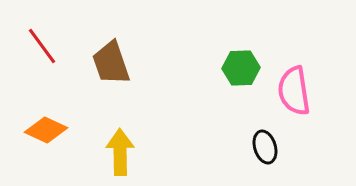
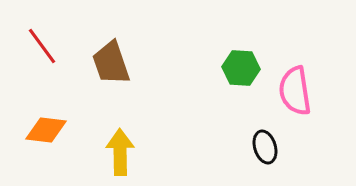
green hexagon: rotated 6 degrees clockwise
pink semicircle: moved 1 px right
orange diamond: rotated 18 degrees counterclockwise
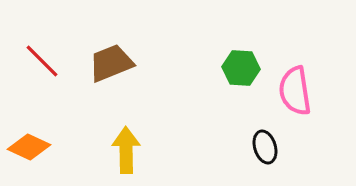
red line: moved 15 px down; rotated 9 degrees counterclockwise
brown trapezoid: rotated 87 degrees clockwise
orange diamond: moved 17 px left, 17 px down; rotated 18 degrees clockwise
yellow arrow: moved 6 px right, 2 px up
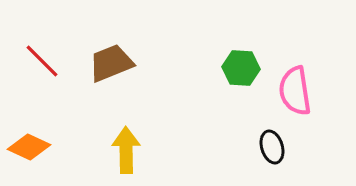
black ellipse: moved 7 px right
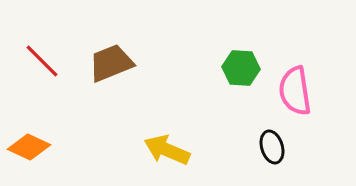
yellow arrow: moved 41 px right; rotated 66 degrees counterclockwise
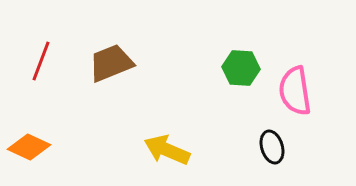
red line: moved 1 px left; rotated 66 degrees clockwise
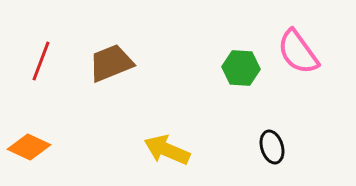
pink semicircle: moved 3 px right, 39 px up; rotated 27 degrees counterclockwise
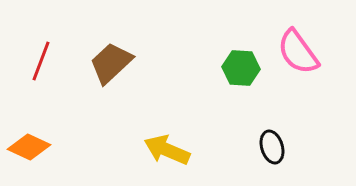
brown trapezoid: rotated 21 degrees counterclockwise
